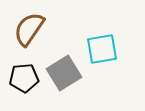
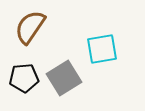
brown semicircle: moved 1 px right, 2 px up
gray square: moved 5 px down
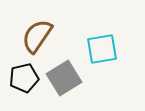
brown semicircle: moved 7 px right, 9 px down
black pentagon: rotated 8 degrees counterclockwise
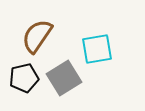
cyan square: moved 5 px left
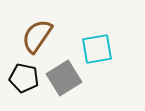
black pentagon: rotated 24 degrees clockwise
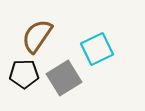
cyan square: rotated 16 degrees counterclockwise
black pentagon: moved 4 px up; rotated 12 degrees counterclockwise
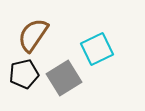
brown semicircle: moved 4 px left, 1 px up
black pentagon: rotated 12 degrees counterclockwise
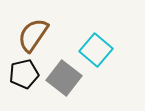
cyan square: moved 1 px left, 1 px down; rotated 24 degrees counterclockwise
gray square: rotated 20 degrees counterclockwise
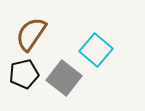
brown semicircle: moved 2 px left, 1 px up
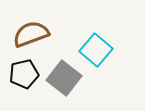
brown semicircle: rotated 36 degrees clockwise
